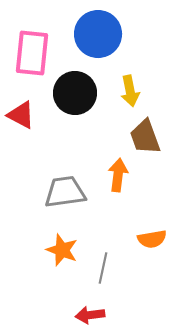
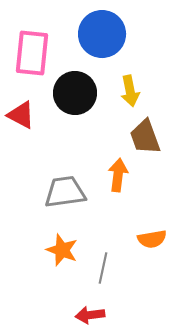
blue circle: moved 4 px right
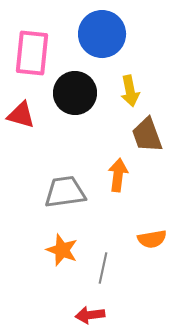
red triangle: rotated 12 degrees counterclockwise
brown trapezoid: moved 2 px right, 2 px up
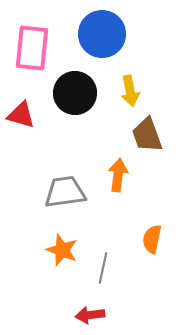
pink rectangle: moved 5 px up
orange semicircle: rotated 112 degrees clockwise
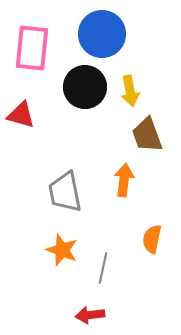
black circle: moved 10 px right, 6 px up
orange arrow: moved 6 px right, 5 px down
gray trapezoid: rotated 93 degrees counterclockwise
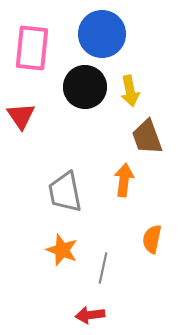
red triangle: moved 1 px down; rotated 40 degrees clockwise
brown trapezoid: moved 2 px down
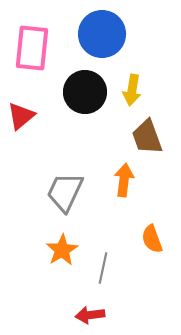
black circle: moved 5 px down
yellow arrow: moved 2 px right, 1 px up; rotated 20 degrees clockwise
red triangle: rotated 24 degrees clockwise
gray trapezoid: rotated 36 degrees clockwise
orange semicircle: rotated 32 degrees counterclockwise
orange star: rotated 20 degrees clockwise
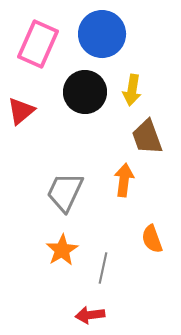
pink rectangle: moved 6 px right, 4 px up; rotated 18 degrees clockwise
red triangle: moved 5 px up
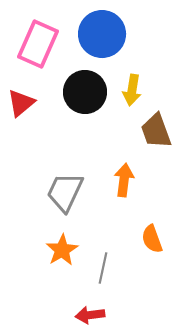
red triangle: moved 8 px up
brown trapezoid: moved 9 px right, 6 px up
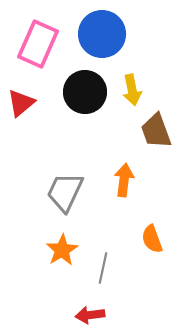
yellow arrow: rotated 20 degrees counterclockwise
